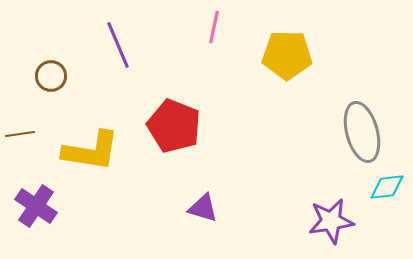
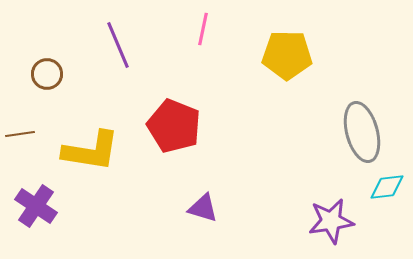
pink line: moved 11 px left, 2 px down
brown circle: moved 4 px left, 2 px up
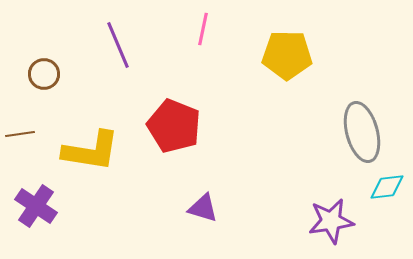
brown circle: moved 3 px left
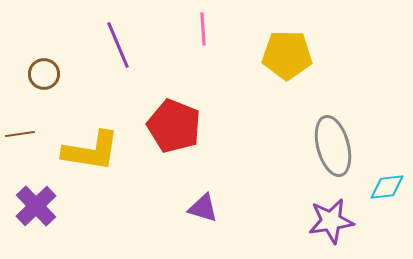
pink line: rotated 16 degrees counterclockwise
gray ellipse: moved 29 px left, 14 px down
purple cross: rotated 12 degrees clockwise
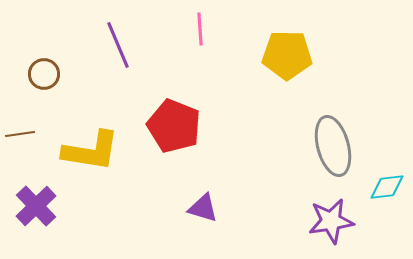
pink line: moved 3 px left
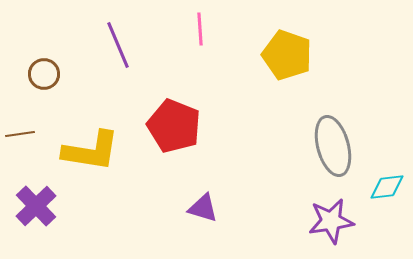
yellow pentagon: rotated 18 degrees clockwise
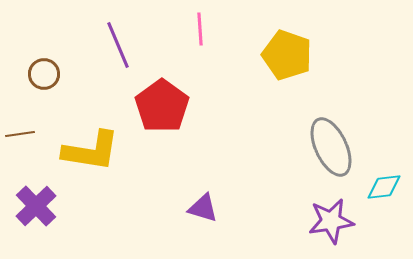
red pentagon: moved 12 px left, 20 px up; rotated 14 degrees clockwise
gray ellipse: moved 2 px left, 1 px down; rotated 10 degrees counterclockwise
cyan diamond: moved 3 px left
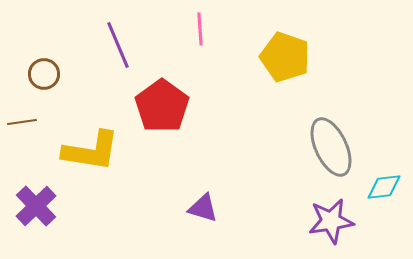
yellow pentagon: moved 2 px left, 2 px down
brown line: moved 2 px right, 12 px up
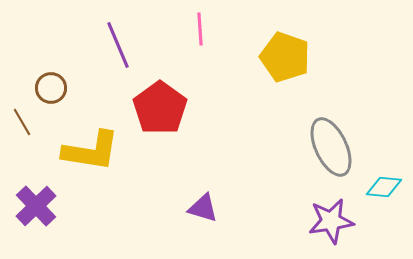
brown circle: moved 7 px right, 14 px down
red pentagon: moved 2 px left, 2 px down
brown line: rotated 68 degrees clockwise
cyan diamond: rotated 12 degrees clockwise
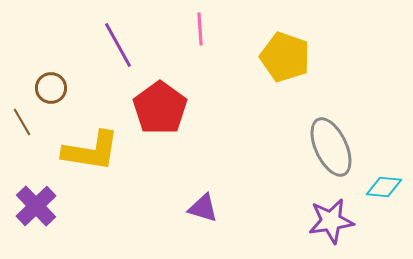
purple line: rotated 6 degrees counterclockwise
